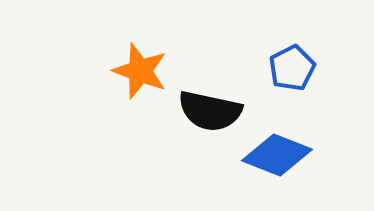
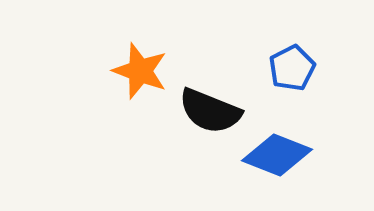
black semicircle: rotated 10 degrees clockwise
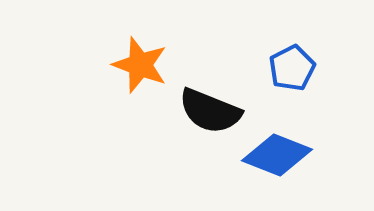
orange star: moved 6 px up
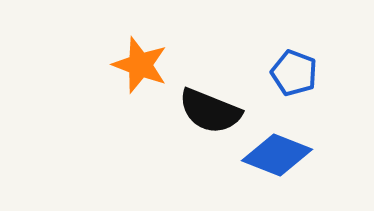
blue pentagon: moved 2 px right, 5 px down; rotated 24 degrees counterclockwise
